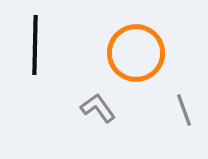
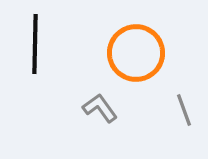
black line: moved 1 px up
gray L-shape: moved 2 px right
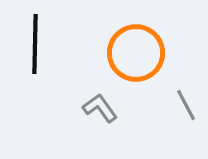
gray line: moved 2 px right, 5 px up; rotated 8 degrees counterclockwise
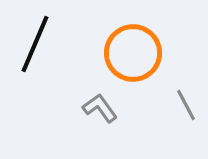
black line: rotated 22 degrees clockwise
orange circle: moved 3 px left
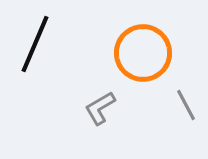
orange circle: moved 10 px right
gray L-shape: rotated 84 degrees counterclockwise
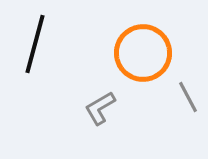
black line: rotated 8 degrees counterclockwise
gray line: moved 2 px right, 8 px up
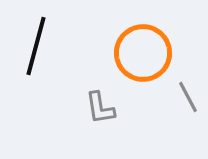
black line: moved 1 px right, 2 px down
gray L-shape: rotated 69 degrees counterclockwise
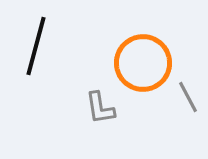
orange circle: moved 10 px down
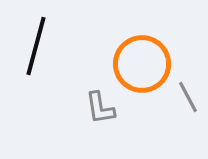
orange circle: moved 1 px left, 1 px down
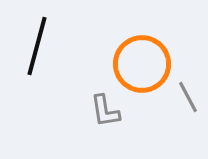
black line: moved 1 px right
gray L-shape: moved 5 px right, 3 px down
